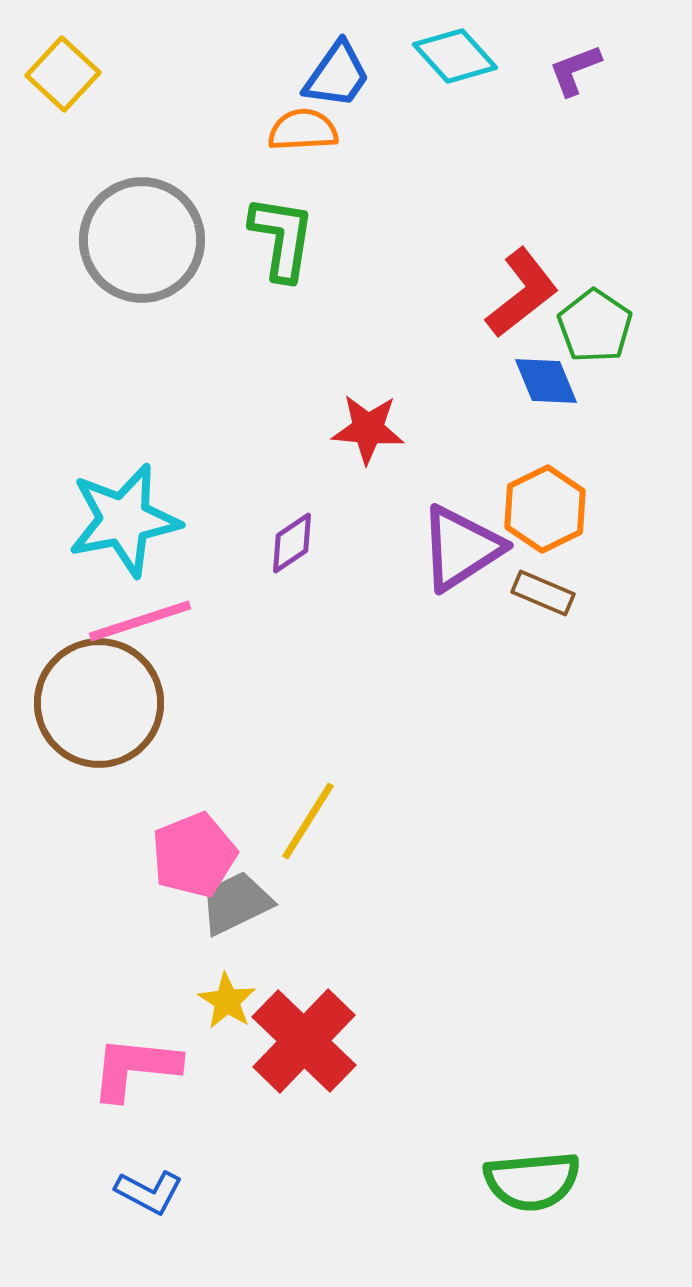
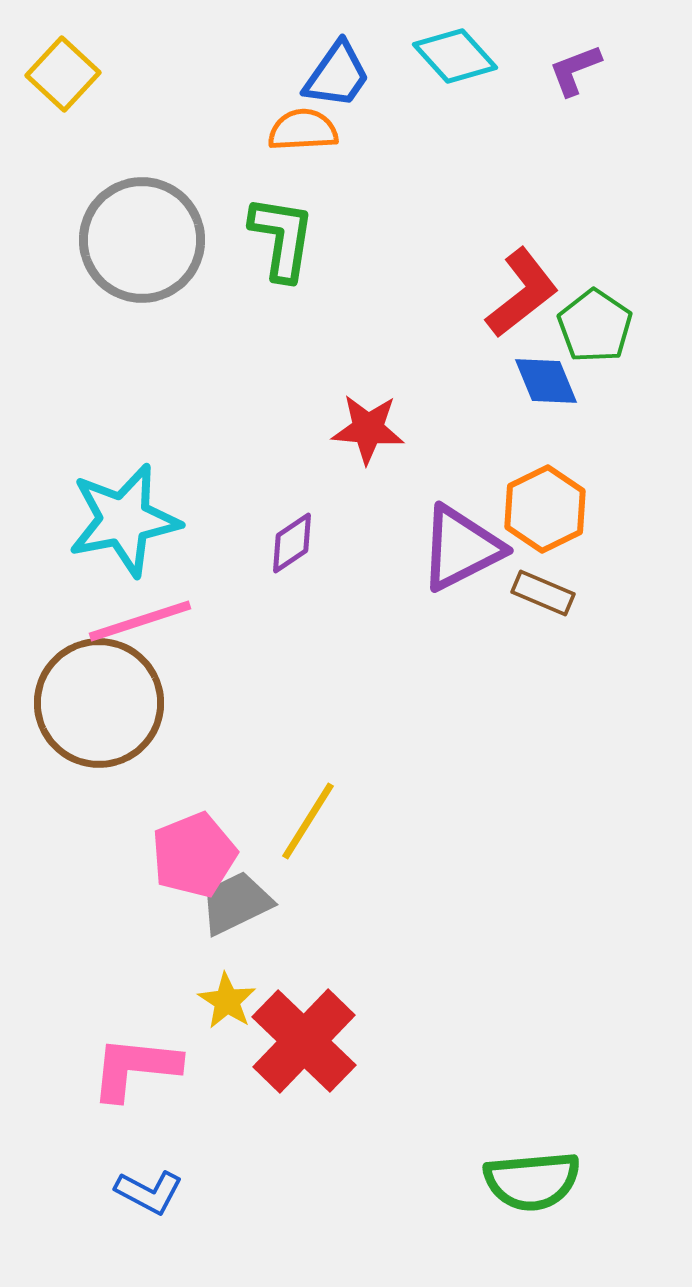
purple triangle: rotated 6 degrees clockwise
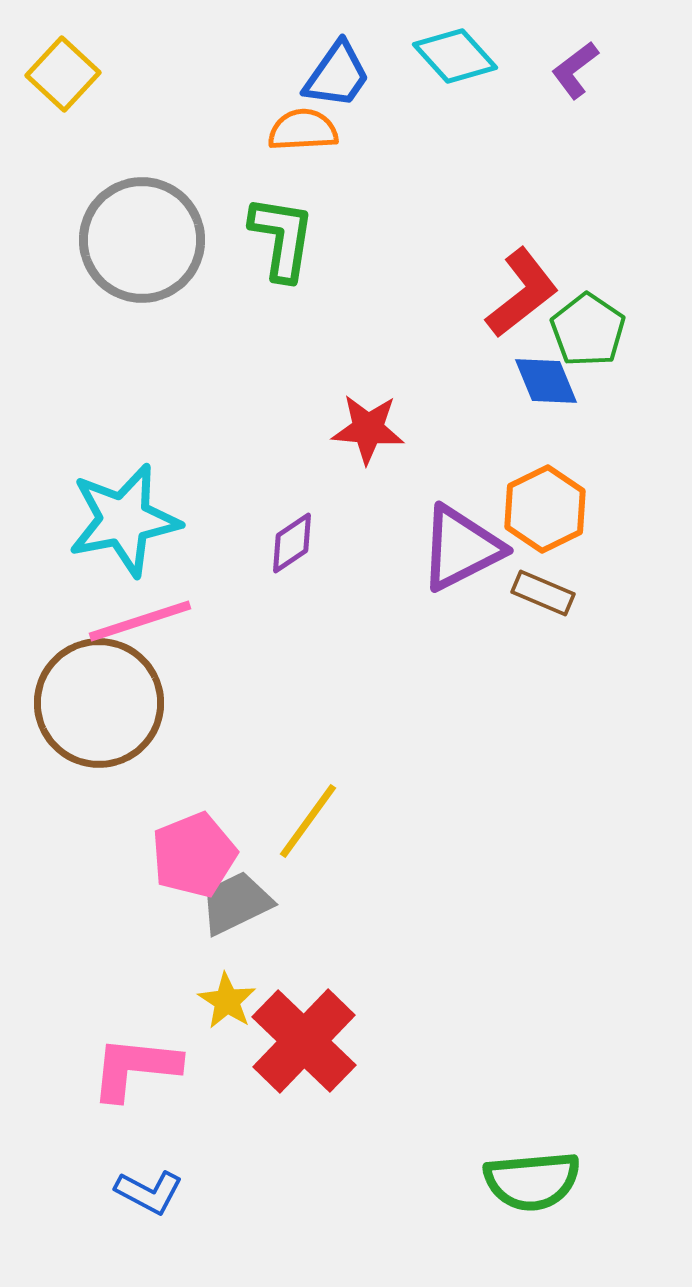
purple L-shape: rotated 16 degrees counterclockwise
green pentagon: moved 7 px left, 4 px down
yellow line: rotated 4 degrees clockwise
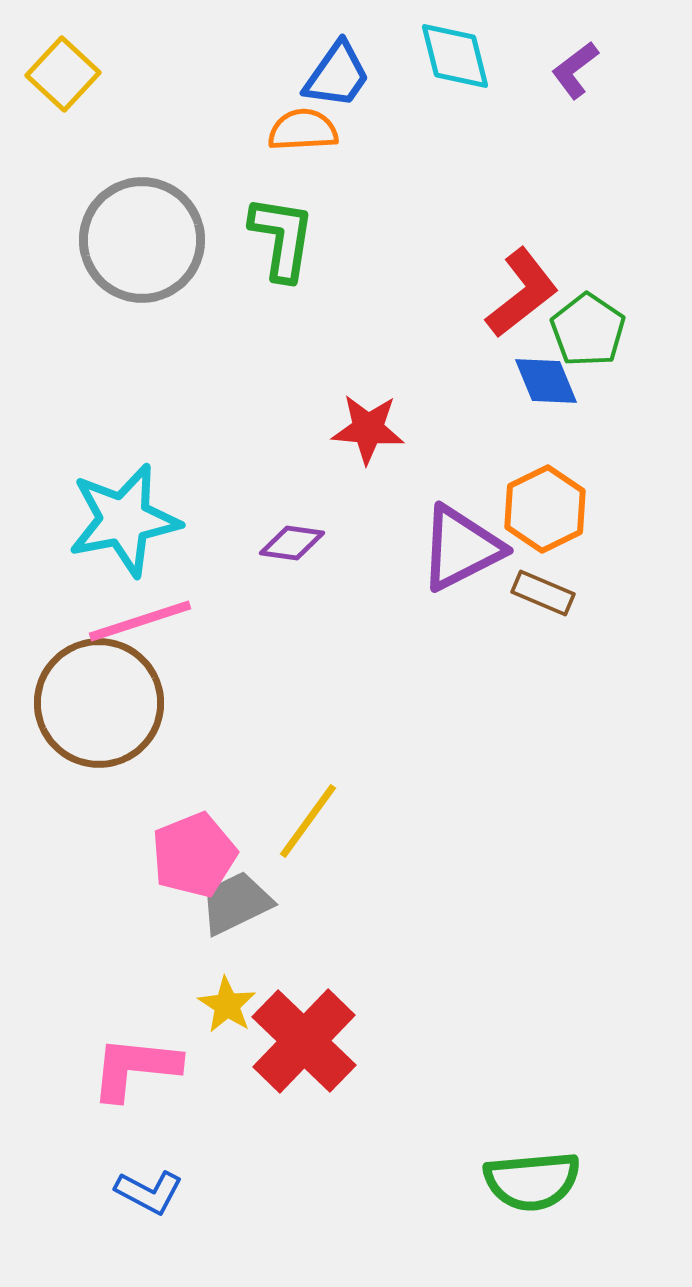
cyan diamond: rotated 28 degrees clockwise
purple diamond: rotated 42 degrees clockwise
yellow star: moved 4 px down
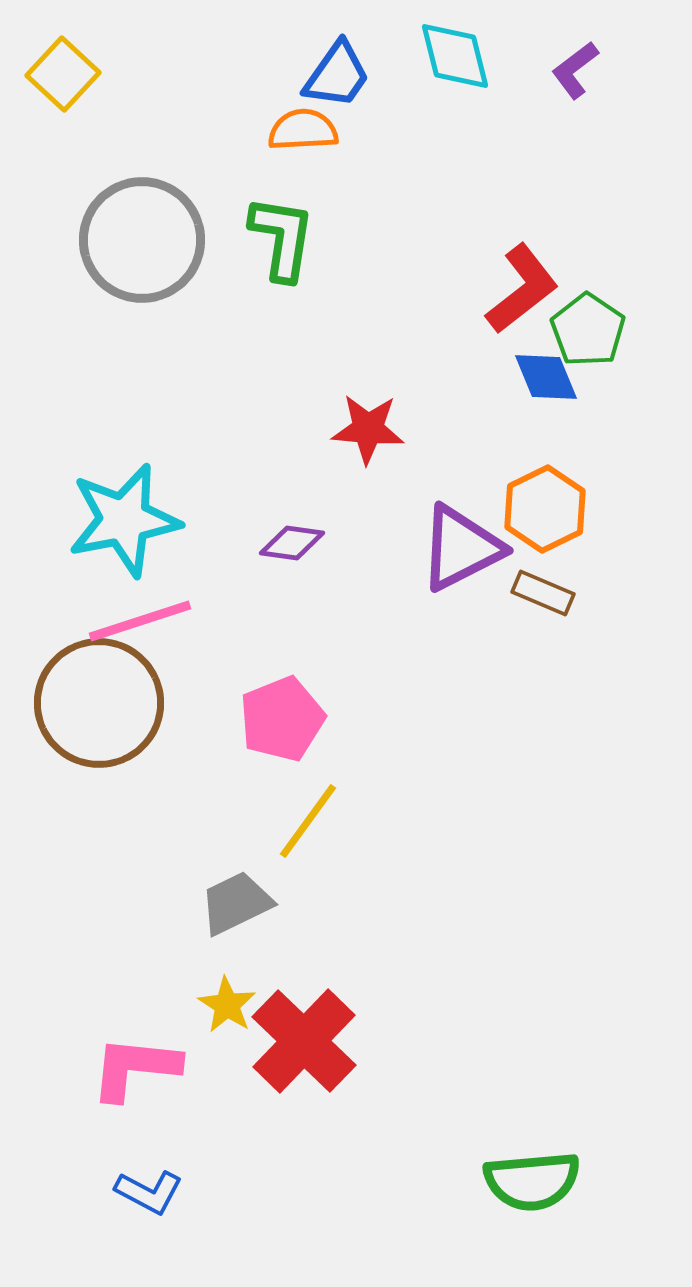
red L-shape: moved 4 px up
blue diamond: moved 4 px up
pink pentagon: moved 88 px right, 136 px up
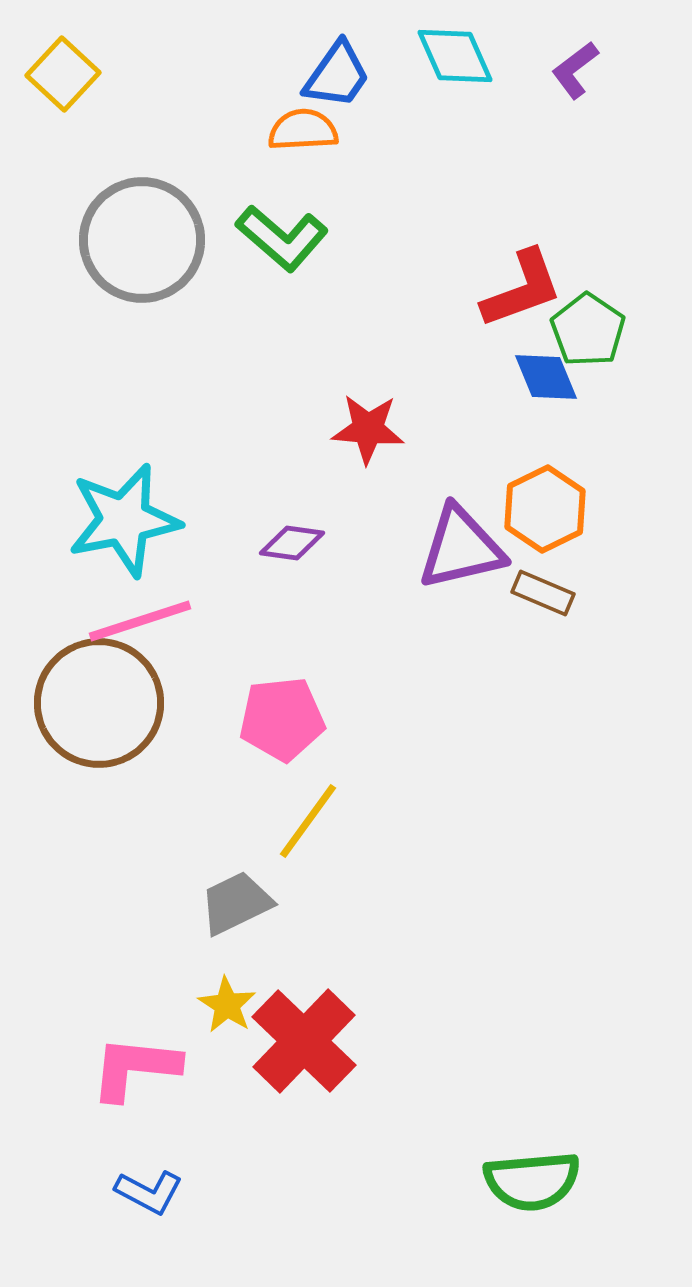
cyan diamond: rotated 10 degrees counterclockwise
green L-shape: rotated 122 degrees clockwise
red L-shape: rotated 18 degrees clockwise
purple triangle: rotated 14 degrees clockwise
pink pentagon: rotated 16 degrees clockwise
